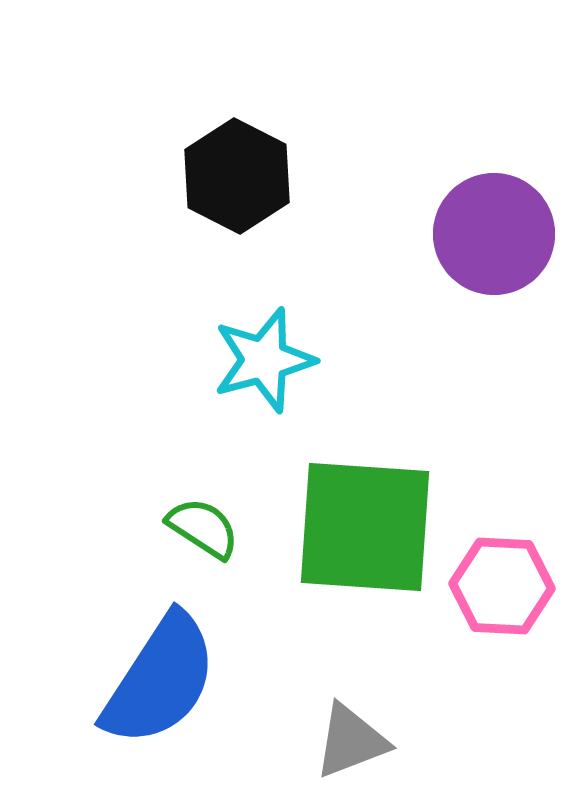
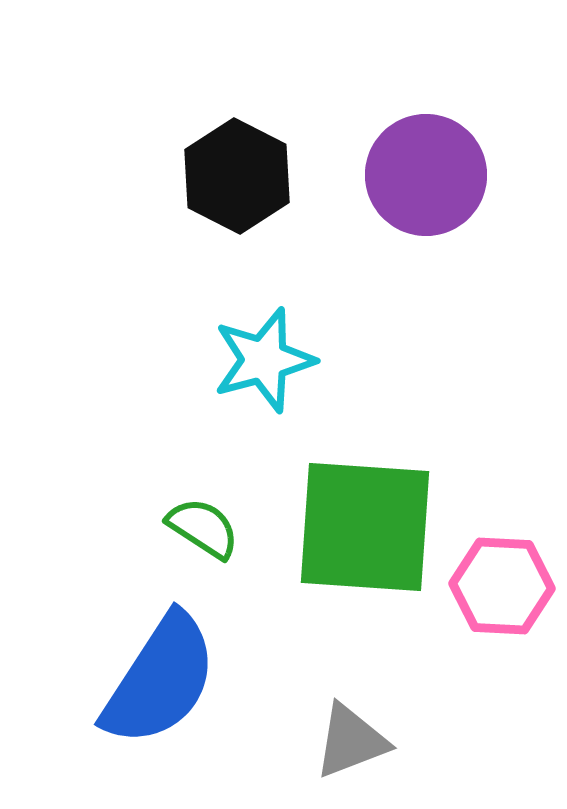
purple circle: moved 68 px left, 59 px up
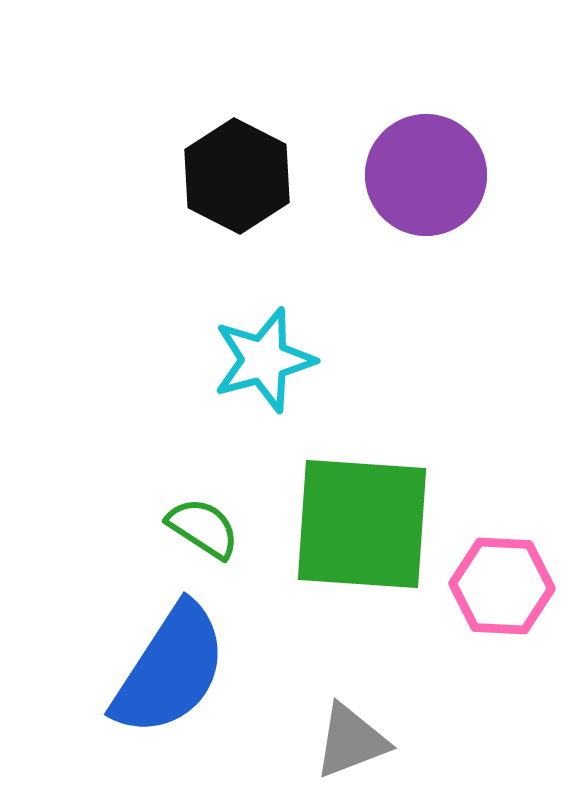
green square: moved 3 px left, 3 px up
blue semicircle: moved 10 px right, 10 px up
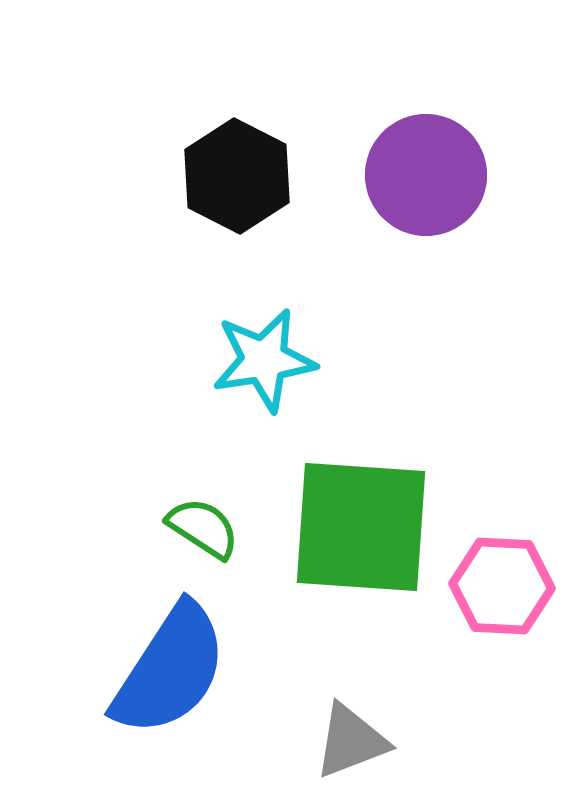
cyan star: rotated 6 degrees clockwise
green square: moved 1 px left, 3 px down
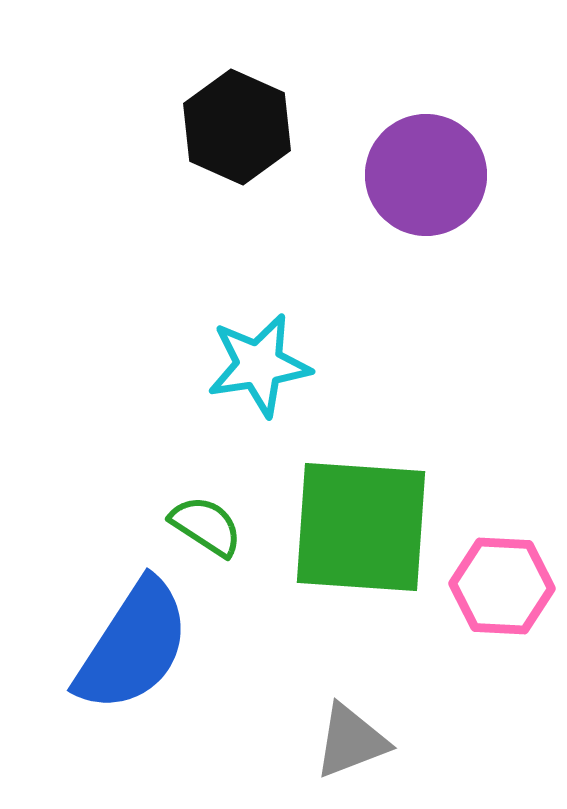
black hexagon: moved 49 px up; rotated 3 degrees counterclockwise
cyan star: moved 5 px left, 5 px down
green semicircle: moved 3 px right, 2 px up
blue semicircle: moved 37 px left, 24 px up
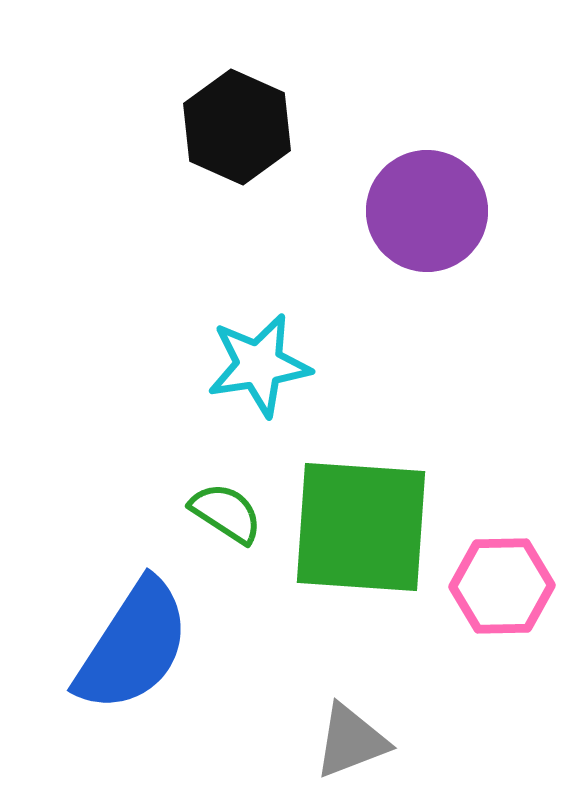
purple circle: moved 1 px right, 36 px down
green semicircle: moved 20 px right, 13 px up
pink hexagon: rotated 4 degrees counterclockwise
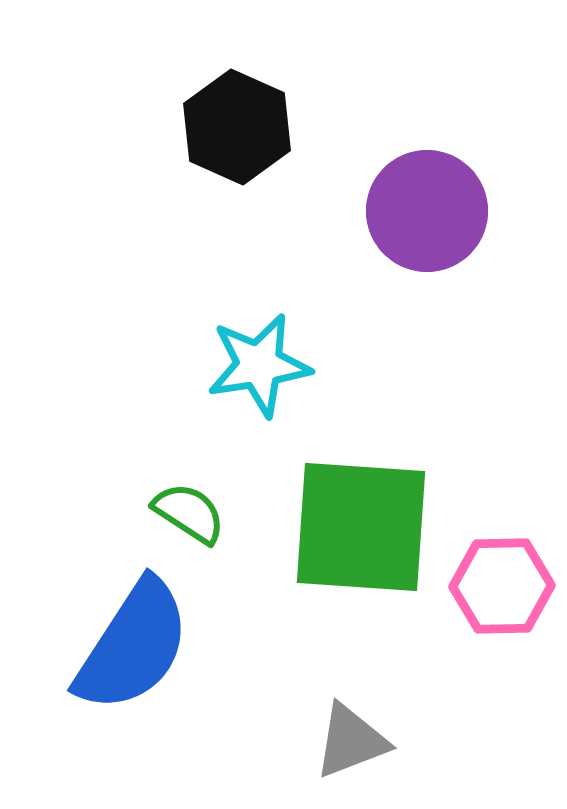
green semicircle: moved 37 px left
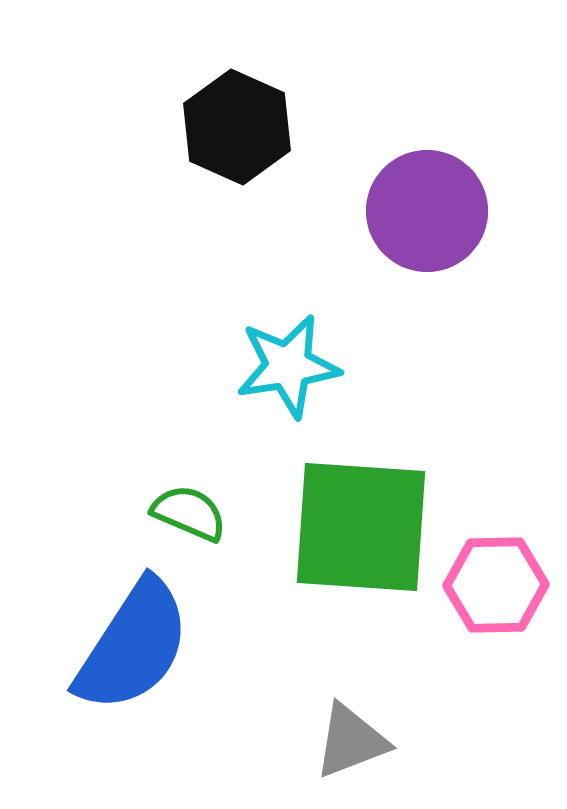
cyan star: moved 29 px right, 1 px down
green semicircle: rotated 10 degrees counterclockwise
pink hexagon: moved 6 px left, 1 px up
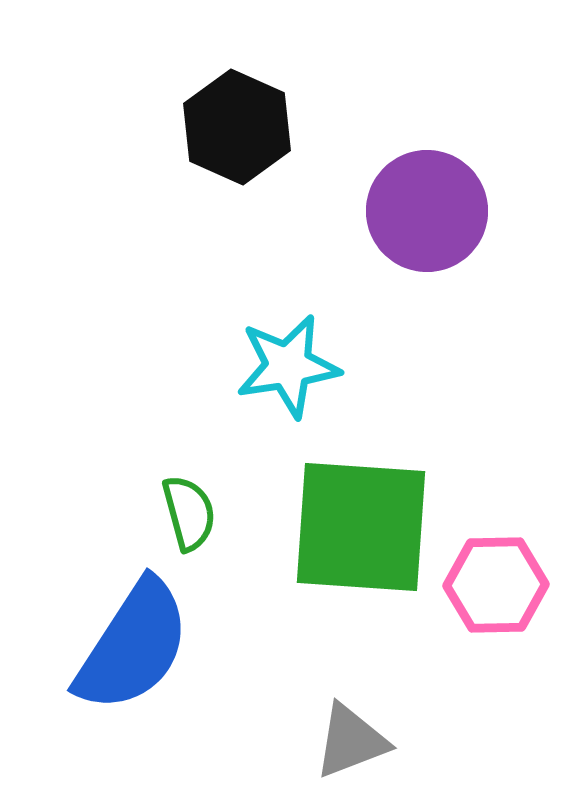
green semicircle: rotated 52 degrees clockwise
